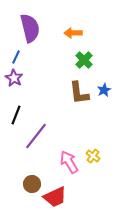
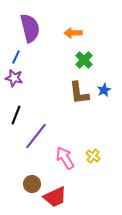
purple star: rotated 18 degrees counterclockwise
pink arrow: moved 4 px left, 4 px up
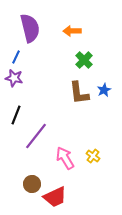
orange arrow: moved 1 px left, 2 px up
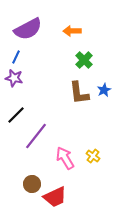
purple semicircle: moved 2 px left, 1 px down; rotated 76 degrees clockwise
black line: rotated 24 degrees clockwise
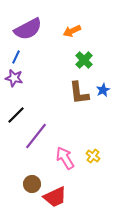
orange arrow: rotated 24 degrees counterclockwise
blue star: moved 1 px left
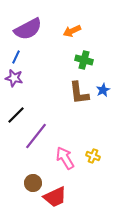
green cross: rotated 30 degrees counterclockwise
yellow cross: rotated 16 degrees counterclockwise
brown circle: moved 1 px right, 1 px up
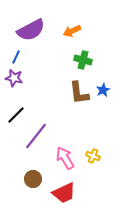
purple semicircle: moved 3 px right, 1 px down
green cross: moved 1 px left
brown circle: moved 4 px up
red trapezoid: moved 9 px right, 4 px up
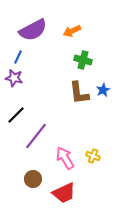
purple semicircle: moved 2 px right
blue line: moved 2 px right
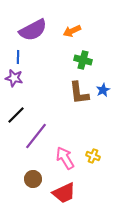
blue line: rotated 24 degrees counterclockwise
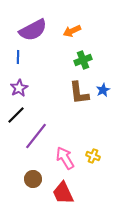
green cross: rotated 36 degrees counterclockwise
purple star: moved 5 px right, 10 px down; rotated 30 degrees clockwise
red trapezoid: moved 1 px left; rotated 90 degrees clockwise
